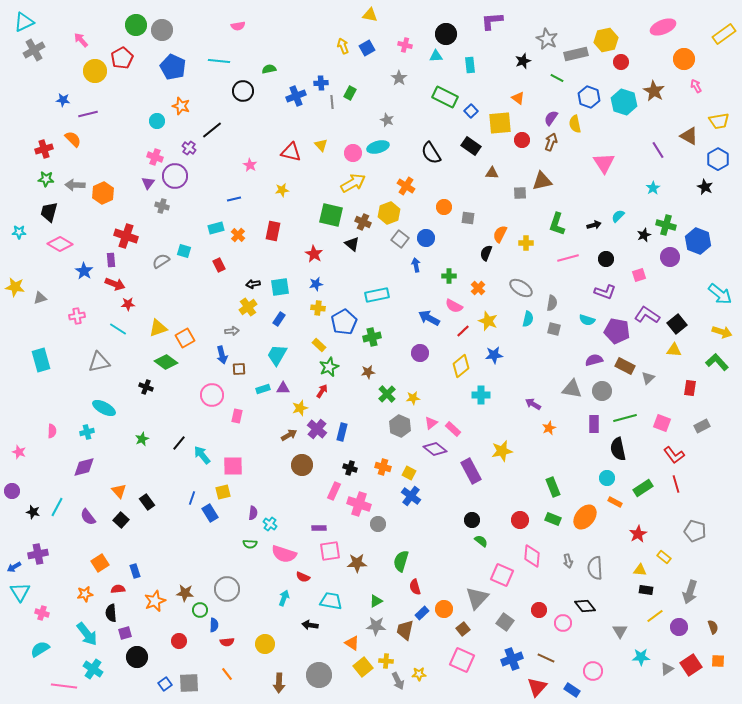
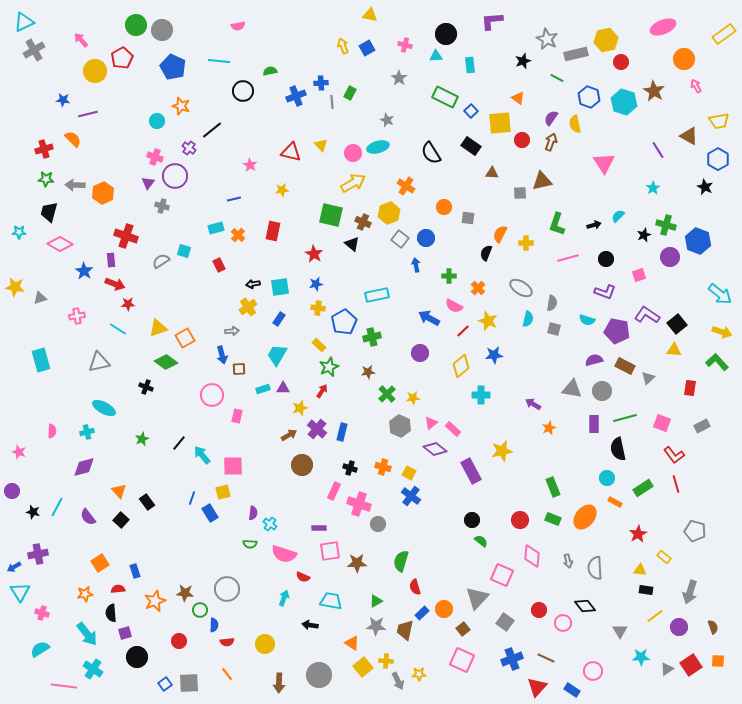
green semicircle at (269, 69): moved 1 px right, 2 px down
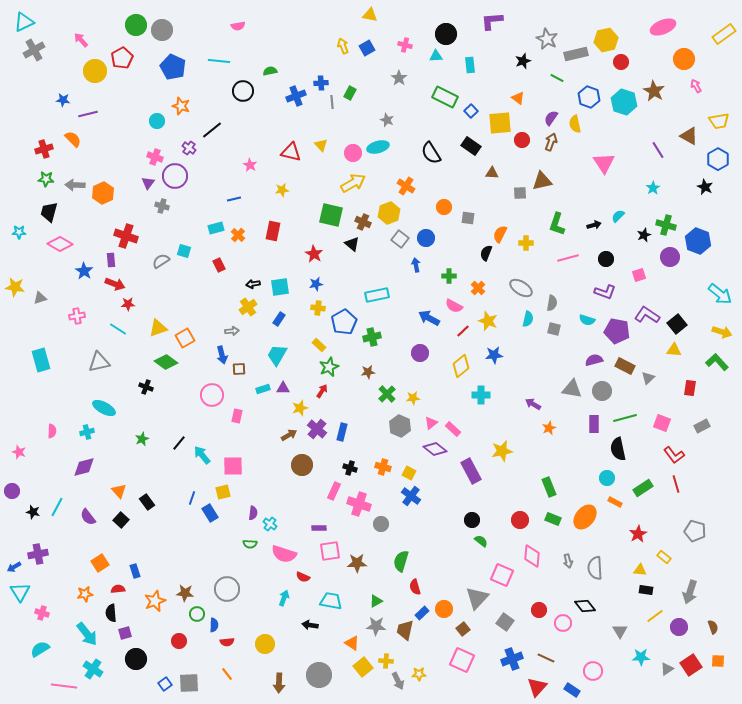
green rectangle at (553, 487): moved 4 px left
gray circle at (378, 524): moved 3 px right
green circle at (200, 610): moved 3 px left, 4 px down
black circle at (137, 657): moved 1 px left, 2 px down
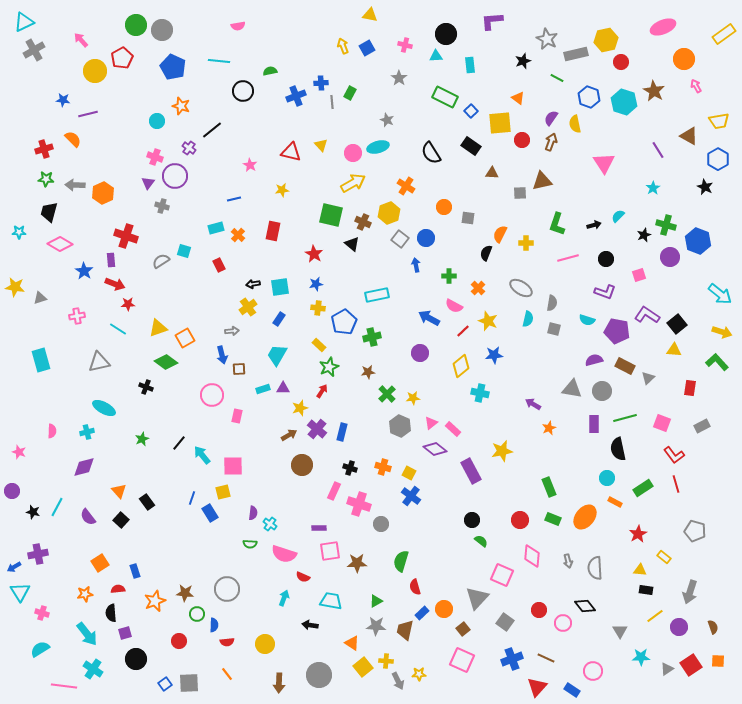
cyan cross at (481, 395): moved 1 px left, 2 px up; rotated 12 degrees clockwise
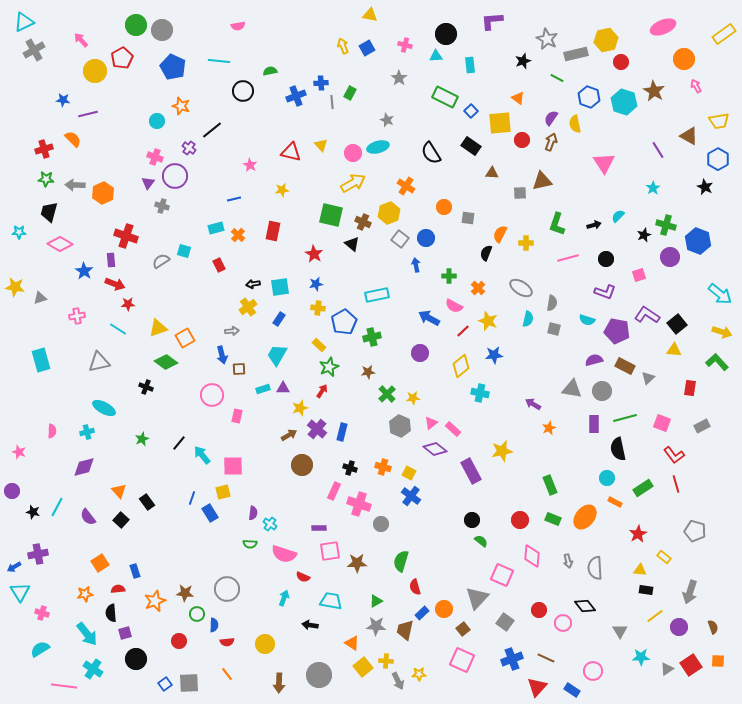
green rectangle at (549, 487): moved 1 px right, 2 px up
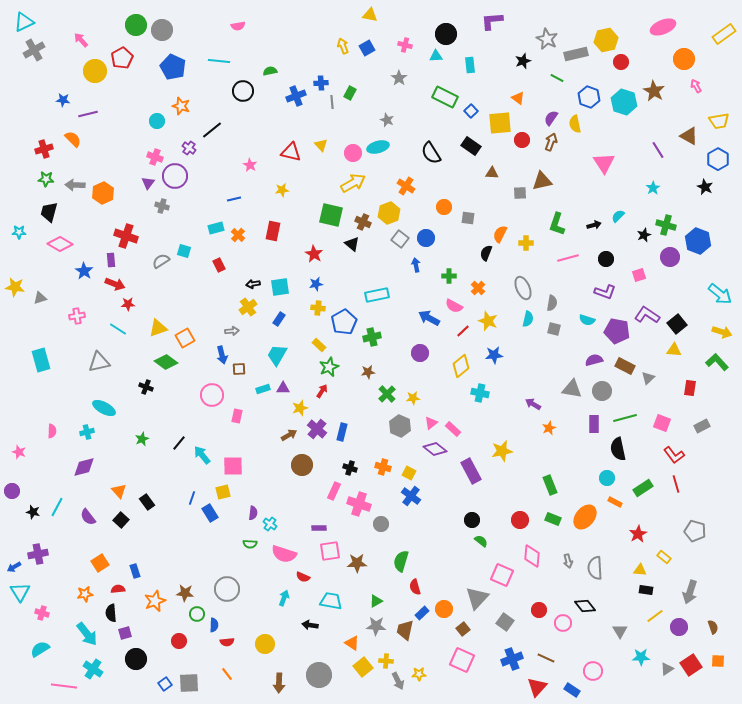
gray ellipse at (521, 288): moved 2 px right; rotated 35 degrees clockwise
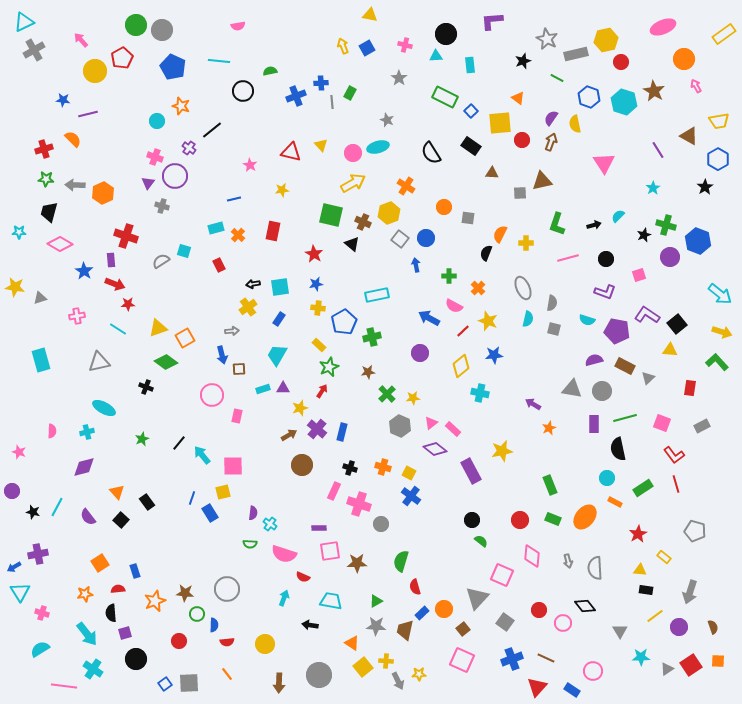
black star at (705, 187): rotated 14 degrees clockwise
yellow triangle at (674, 350): moved 4 px left
orange triangle at (119, 491): moved 2 px left, 1 px down
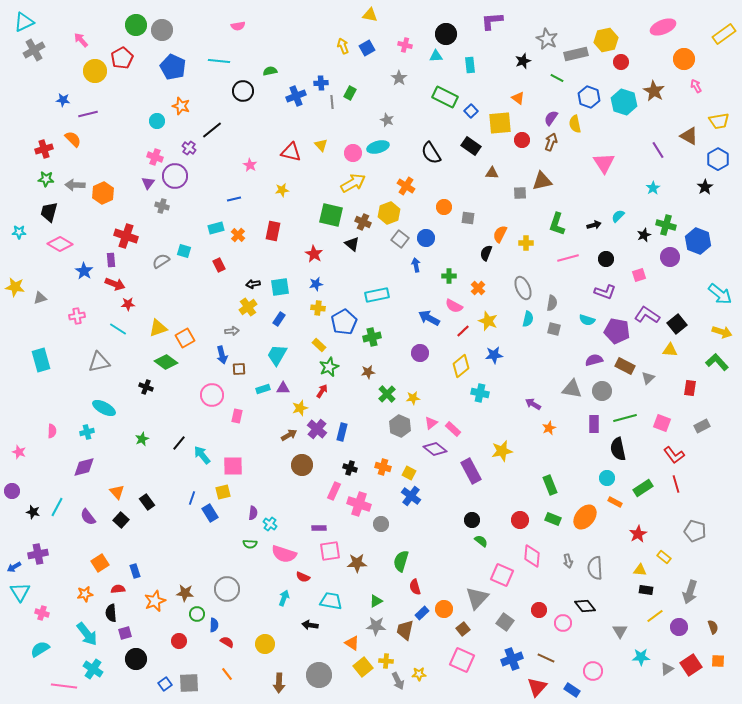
red semicircle at (227, 642): rotated 144 degrees counterclockwise
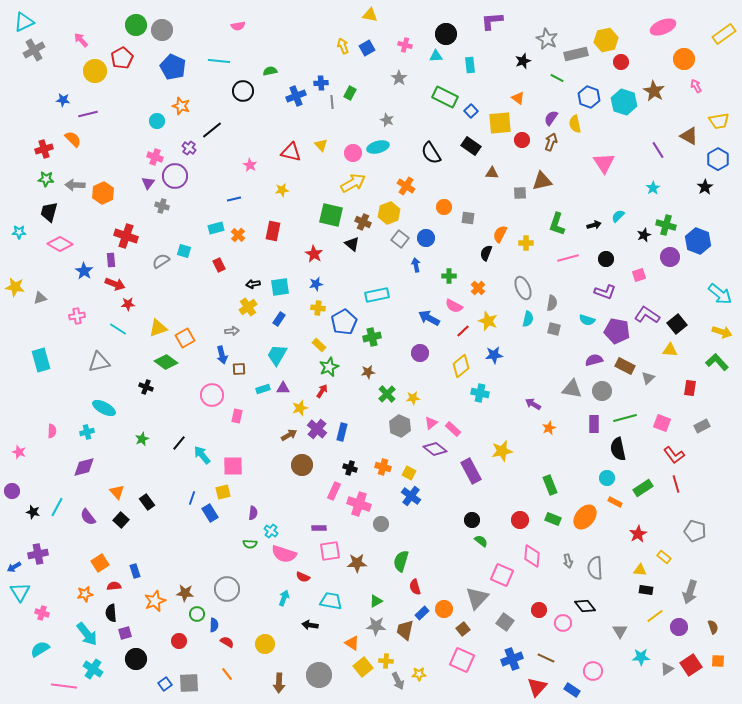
cyan cross at (270, 524): moved 1 px right, 7 px down
red semicircle at (118, 589): moved 4 px left, 3 px up
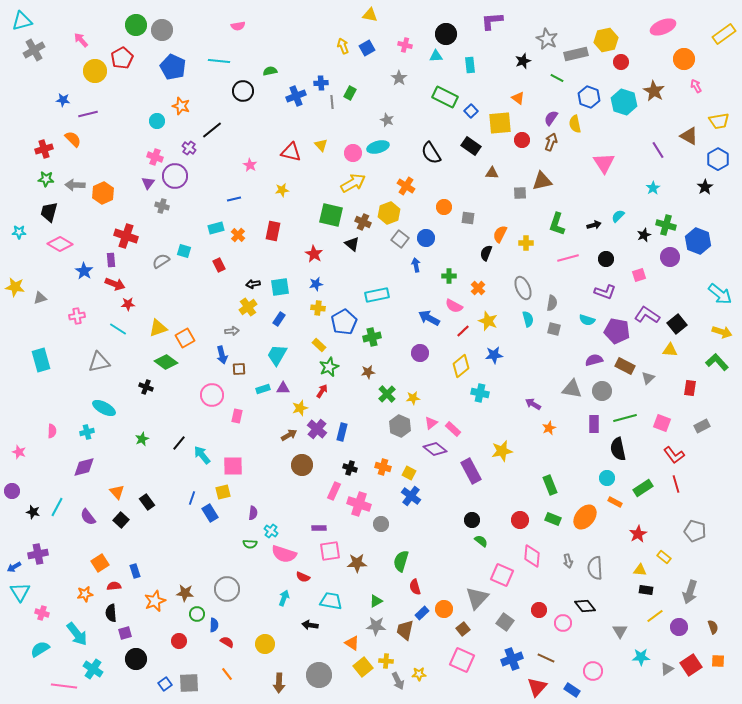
cyan triangle at (24, 22): moved 2 px left, 1 px up; rotated 10 degrees clockwise
cyan semicircle at (528, 319): rotated 28 degrees counterclockwise
cyan arrow at (87, 634): moved 10 px left
